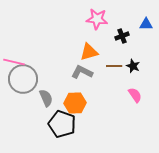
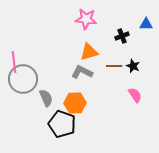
pink star: moved 11 px left
pink line: rotated 70 degrees clockwise
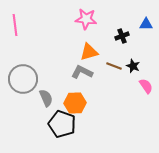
pink line: moved 1 px right, 37 px up
brown line: rotated 21 degrees clockwise
pink semicircle: moved 11 px right, 9 px up
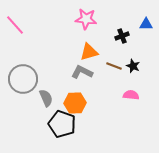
pink line: rotated 35 degrees counterclockwise
pink semicircle: moved 15 px left, 9 px down; rotated 49 degrees counterclockwise
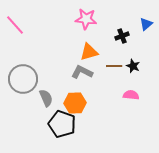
blue triangle: rotated 40 degrees counterclockwise
brown line: rotated 21 degrees counterclockwise
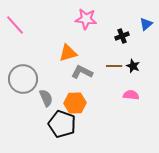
orange triangle: moved 21 px left, 1 px down
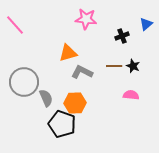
gray circle: moved 1 px right, 3 px down
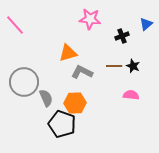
pink star: moved 4 px right
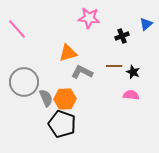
pink star: moved 1 px left, 1 px up
pink line: moved 2 px right, 4 px down
black star: moved 6 px down
orange hexagon: moved 10 px left, 4 px up
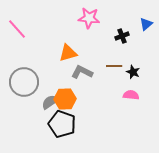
gray semicircle: moved 4 px right, 4 px down; rotated 102 degrees counterclockwise
